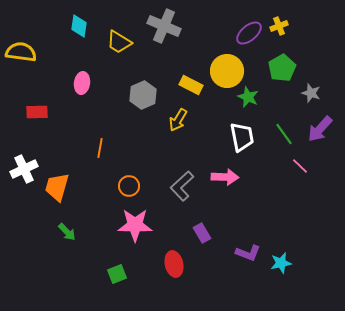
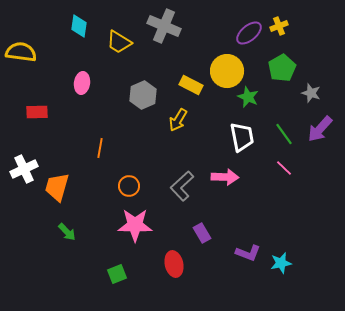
pink line: moved 16 px left, 2 px down
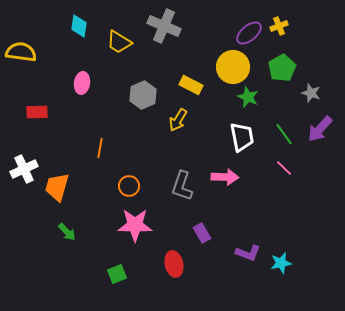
yellow circle: moved 6 px right, 4 px up
gray L-shape: rotated 28 degrees counterclockwise
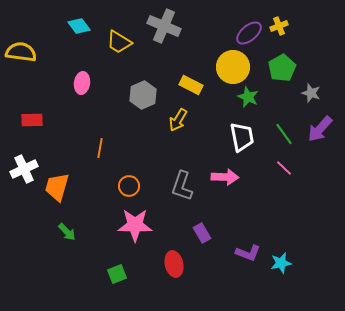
cyan diamond: rotated 45 degrees counterclockwise
red rectangle: moved 5 px left, 8 px down
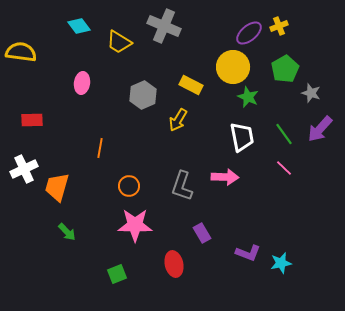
green pentagon: moved 3 px right, 1 px down
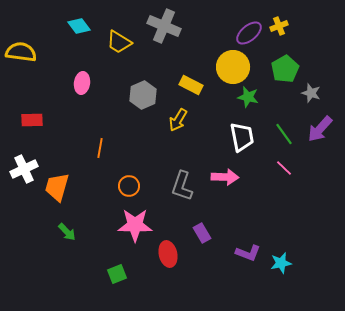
green star: rotated 10 degrees counterclockwise
red ellipse: moved 6 px left, 10 px up
